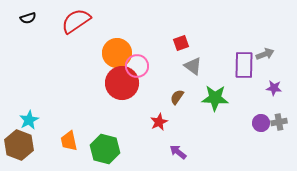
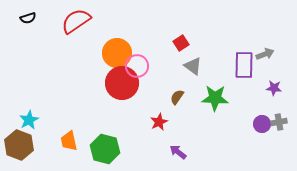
red square: rotated 14 degrees counterclockwise
purple circle: moved 1 px right, 1 px down
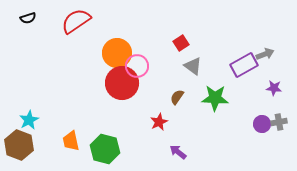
purple rectangle: rotated 60 degrees clockwise
orange trapezoid: moved 2 px right
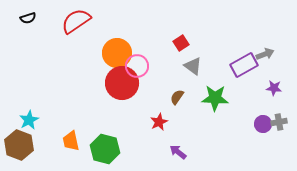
purple circle: moved 1 px right
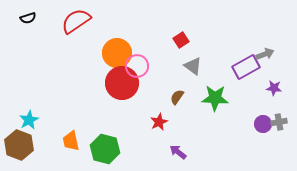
red square: moved 3 px up
purple rectangle: moved 2 px right, 2 px down
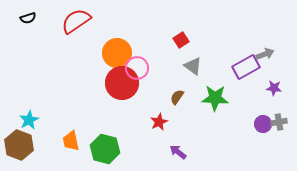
pink circle: moved 2 px down
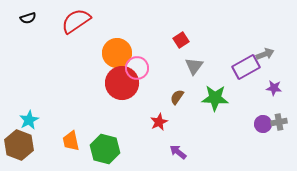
gray triangle: moved 1 px right; rotated 30 degrees clockwise
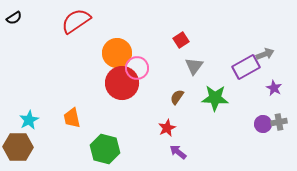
black semicircle: moved 14 px left; rotated 14 degrees counterclockwise
purple star: rotated 21 degrees clockwise
red star: moved 8 px right, 6 px down
orange trapezoid: moved 1 px right, 23 px up
brown hexagon: moved 1 px left, 2 px down; rotated 20 degrees counterclockwise
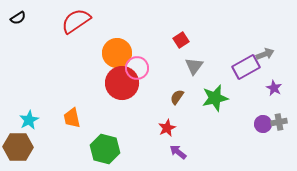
black semicircle: moved 4 px right
green star: rotated 16 degrees counterclockwise
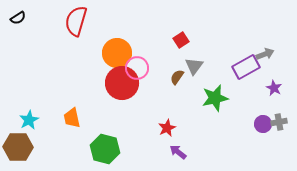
red semicircle: rotated 40 degrees counterclockwise
brown semicircle: moved 20 px up
